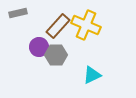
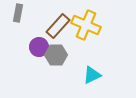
gray rectangle: rotated 66 degrees counterclockwise
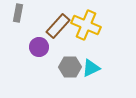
gray hexagon: moved 14 px right, 12 px down
cyan triangle: moved 1 px left, 7 px up
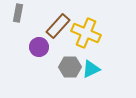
yellow cross: moved 8 px down
cyan triangle: moved 1 px down
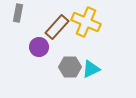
brown rectangle: moved 1 px left, 1 px down
yellow cross: moved 11 px up
